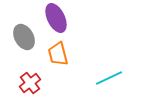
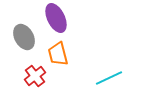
red cross: moved 5 px right, 7 px up
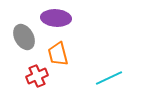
purple ellipse: rotated 60 degrees counterclockwise
red cross: moved 2 px right; rotated 15 degrees clockwise
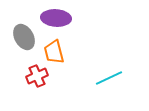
orange trapezoid: moved 4 px left, 2 px up
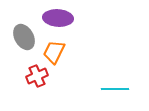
purple ellipse: moved 2 px right
orange trapezoid: rotated 40 degrees clockwise
cyan line: moved 6 px right, 11 px down; rotated 24 degrees clockwise
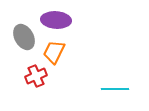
purple ellipse: moved 2 px left, 2 px down
red cross: moved 1 px left
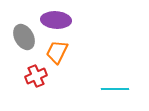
orange trapezoid: moved 3 px right
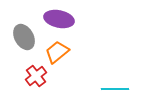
purple ellipse: moved 3 px right, 1 px up; rotated 8 degrees clockwise
orange trapezoid: rotated 25 degrees clockwise
red cross: rotated 15 degrees counterclockwise
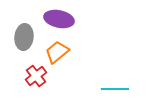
gray ellipse: rotated 35 degrees clockwise
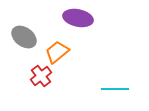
purple ellipse: moved 19 px right, 1 px up
gray ellipse: rotated 60 degrees counterclockwise
red cross: moved 5 px right
